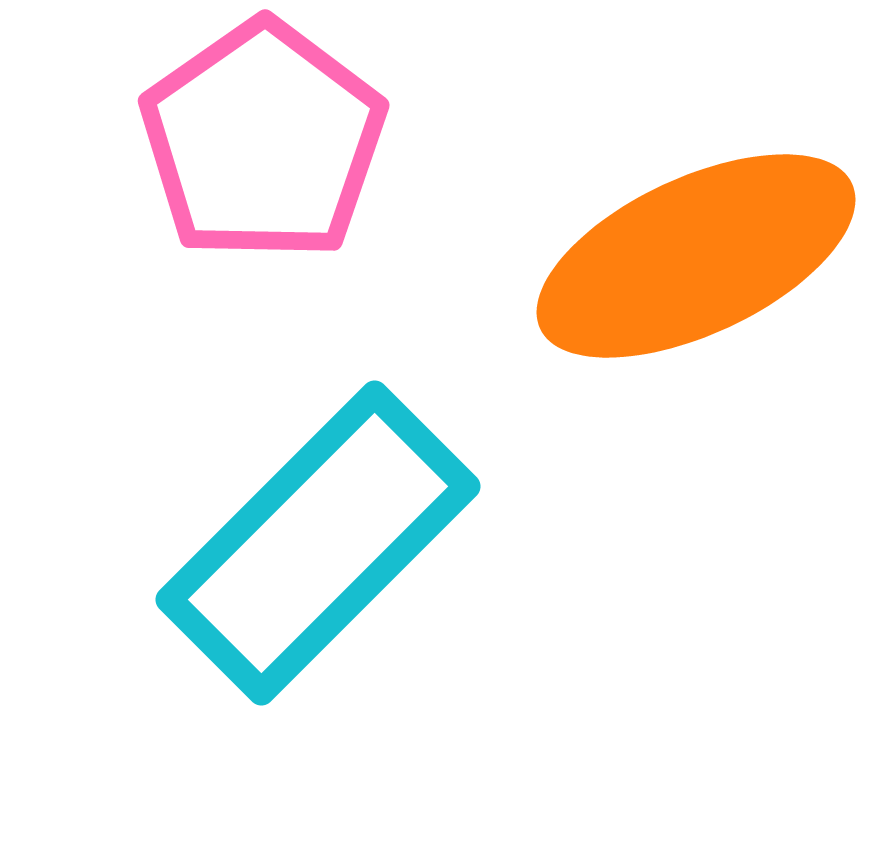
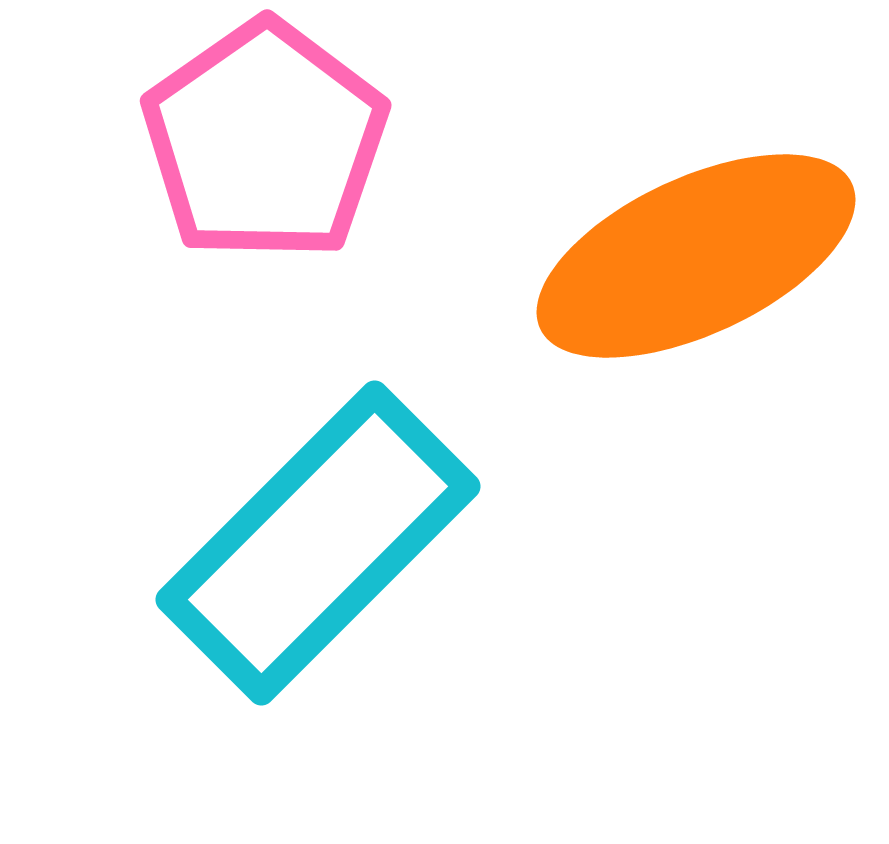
pink pentagon: moved 2 px right
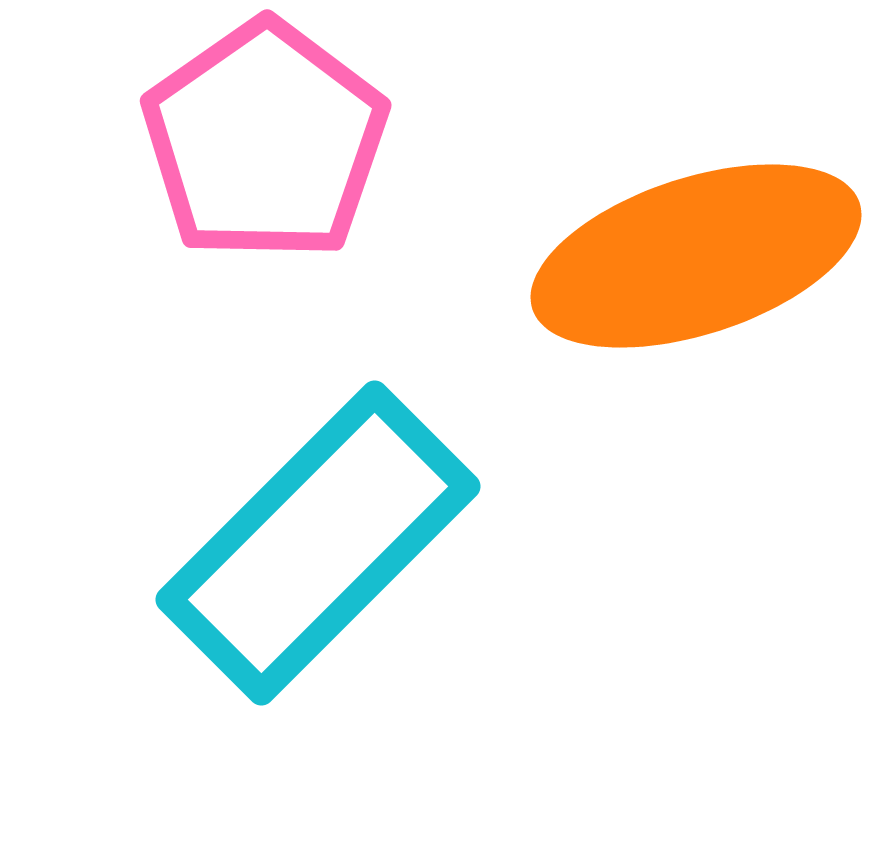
orange ellipse: rotated 7 degrees clockwise
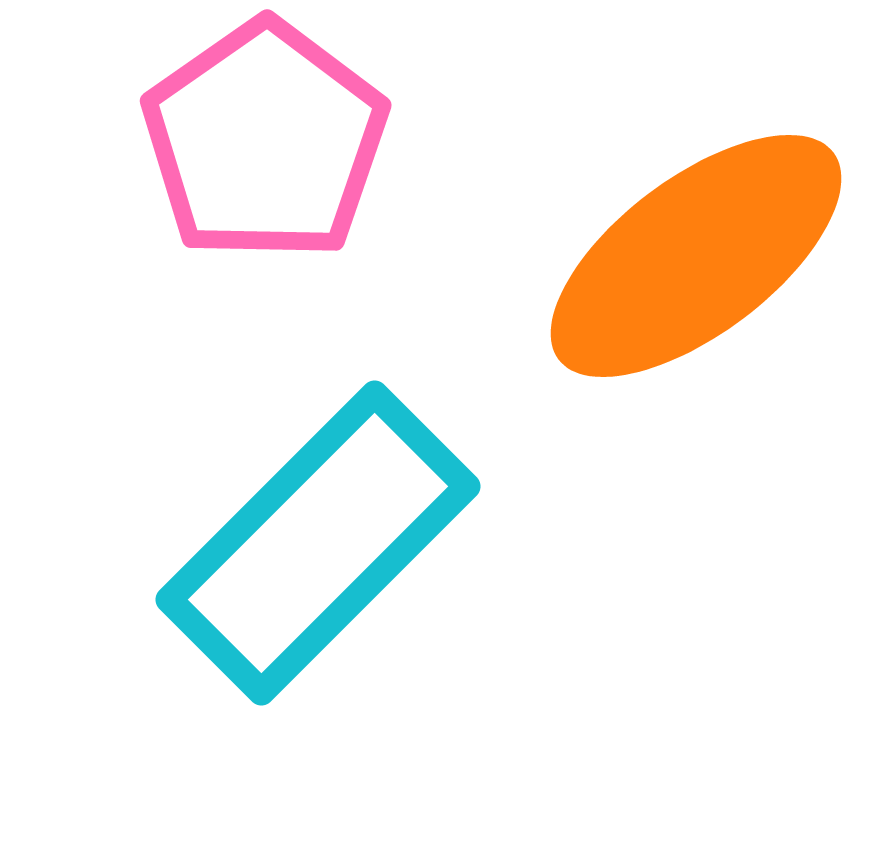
orange ellipse: rotated 19 degrees counterclockwise
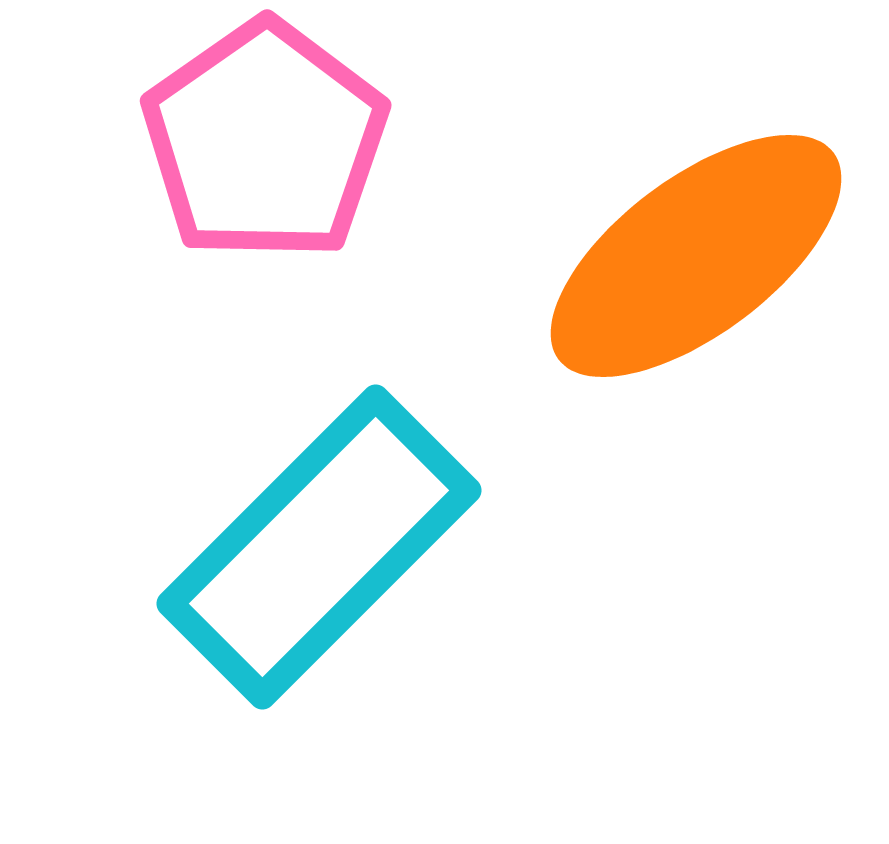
cyan rectangle: moved 1 px right, 4 px down
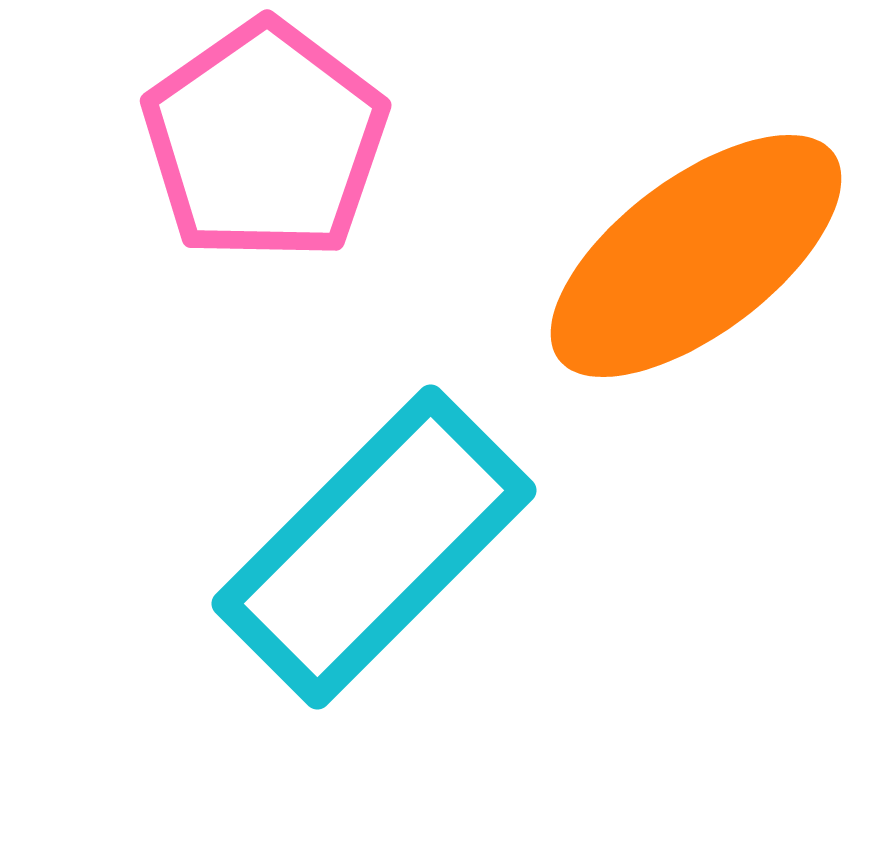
cyan rectangle: moved 55 px right
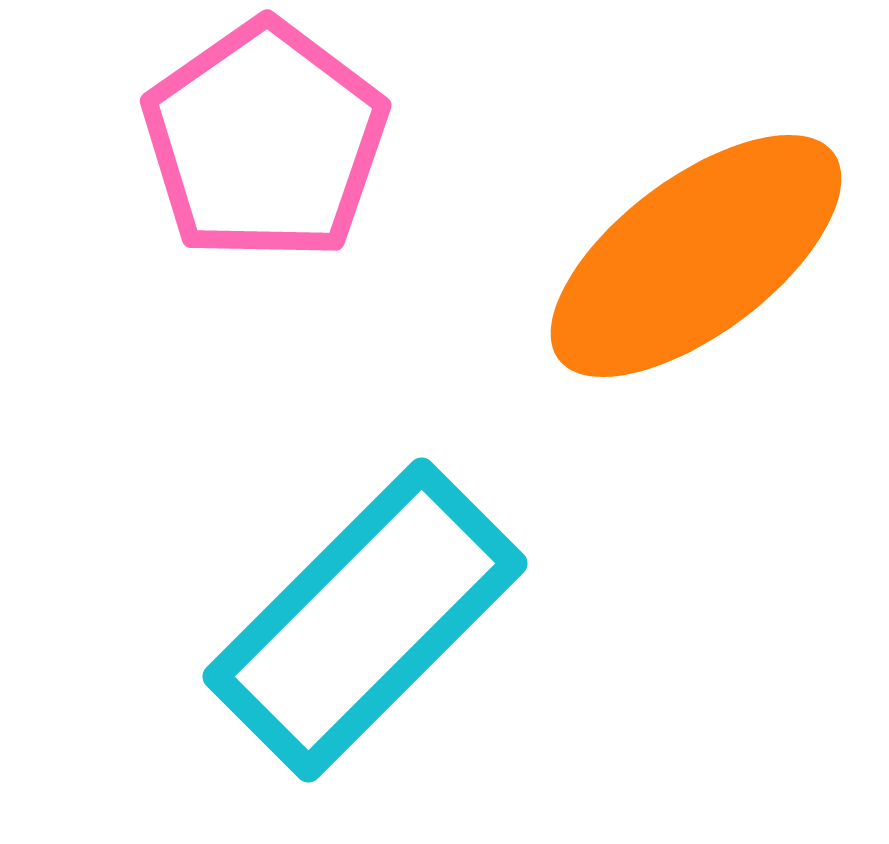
cyan rectangle: moved 9 px left, 73 px down
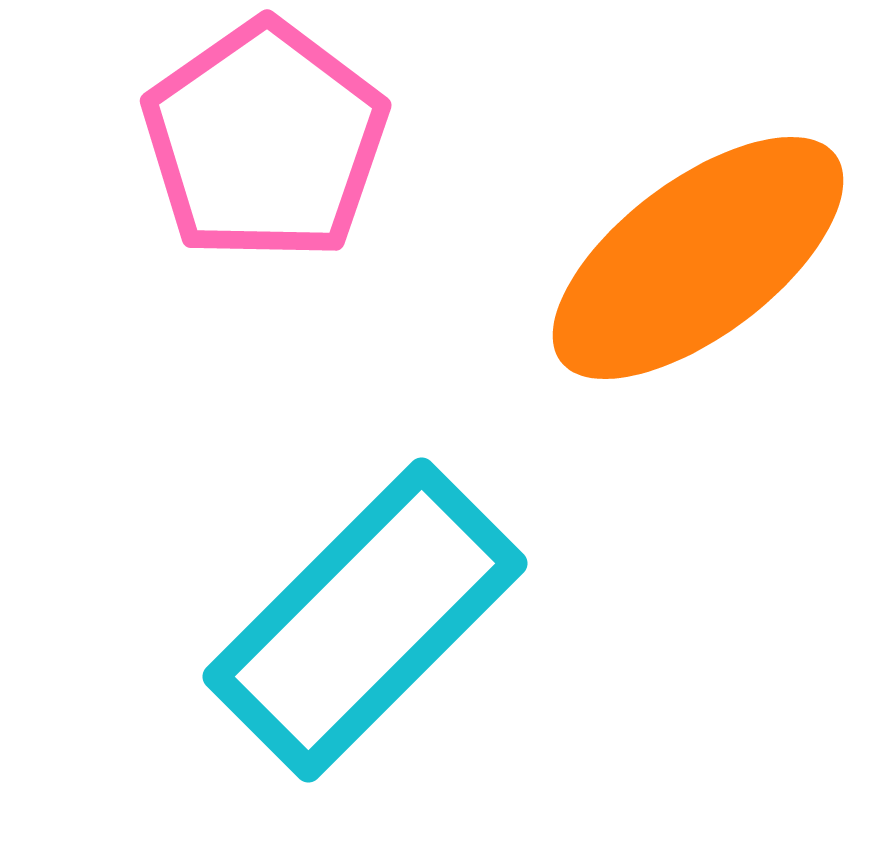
orange ellipse: moved 2 px right, 2 px down
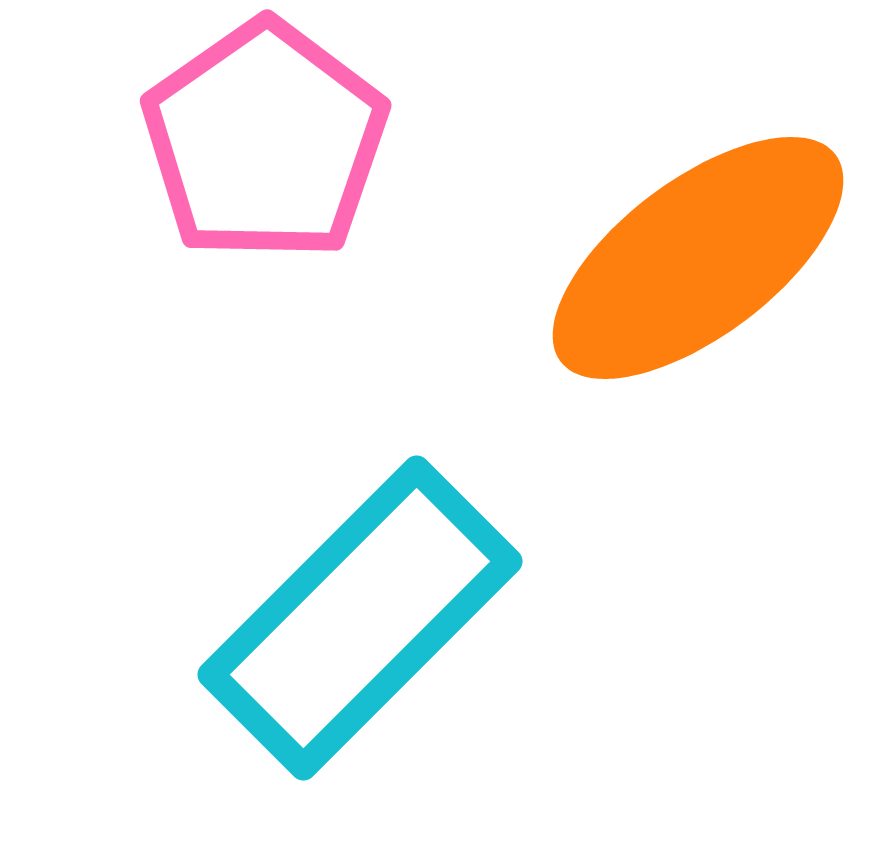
cyan rectangle: moved 5 px left, 2 px up
